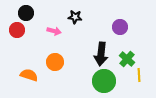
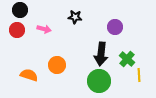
black circle: moved 6 px left, 3 px up
purple circle: moved 5 px left
pink arrow: moved 10 px left, 2 px up
orange circle: moved 2 px right, 3 px down
green circle: moved 5 px left
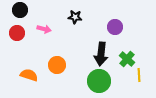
red circle: moved 3 px down
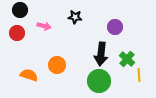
pink arrow: moved 3 px up
